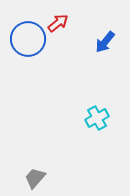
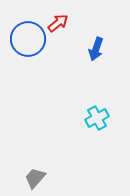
blue arrow: moved 9 px left, 7 px down; rotated 20 degrees counterclockwise
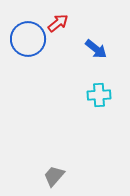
blue arrow: rotated 70 degrees counterclockwise
cyan cross: moved 2 px right, 23 px up; rotated 25 degrees clockwise
gray trapezoid: moved 19 px right, 2 px up
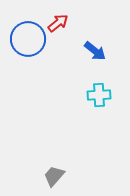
blue arrow: moved 1 px left, 2 px down
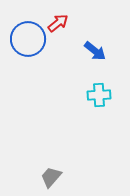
gray trapezoid: moved 3 px left, 1 px down
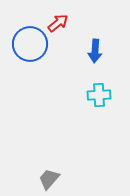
blue circle: moved 2 px right, 5 px down
blue arrow: rotated 55 degrees clockwise
gray trapezoid: moved 2 px left, 2 px down
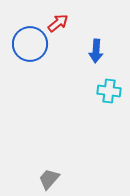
blue arrow: moved 1 px right
cyan cross: moved 10 px right, 4 px up; rotated 10 degrees clockwise
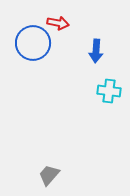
red arrow: rotated 50 degrees clockwise
blue circle: moved 3 px right, 1 px up
gray trapezoid: moved 4 px up
